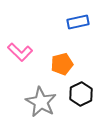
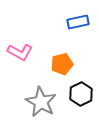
pink L-shape: rotated 15 degrees counterclockwise
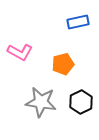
orange pentagon: moved 1 px right
black hexagon: moved 8 px down
gray star: rotated 20 degrees counterclockwise
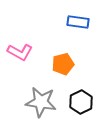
blue rectangle: rotated 20 degrees clockwise
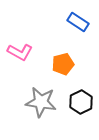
blue rectangle: rotated 25 degrees clockwise
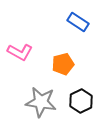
black hexagon: moved 1 px up
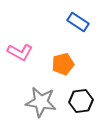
black hexagon: rotated 20 degrees clockwise
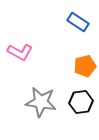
orange pentagon: moved 22 px right, 2 px down
black hexagon: moved 1 px down
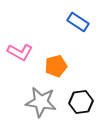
orange pentagon: moved 29 px left
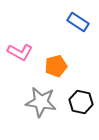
black hexagon: rotated 20 degrees clockwise
